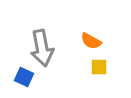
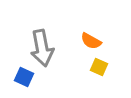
yellow square: rotated 24 degrees clockwise
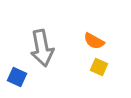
orange semicircle: moved 3 px right
blue square: moved 7 px left
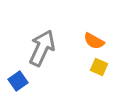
gray arrow: rotated 144 degrees counterclockwise
blue square: moved 1 px right, 4 px down; rotated 30 degrees clockwise
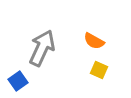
yellow square: moved 3 px down
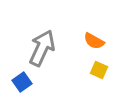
blue square: moved 4 px right, 1 px down
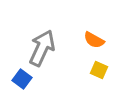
orange semicircle: moved 1 px up
blue square: moved 3 px up; rotated 18 degrees counterclockwise
